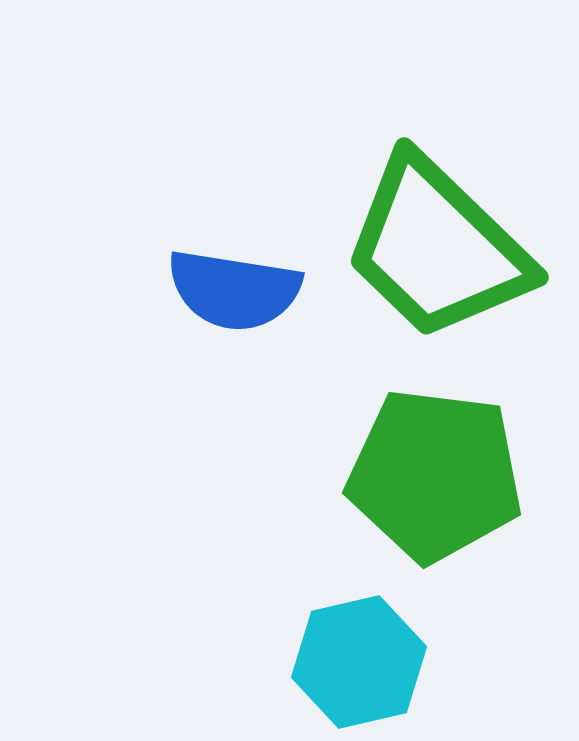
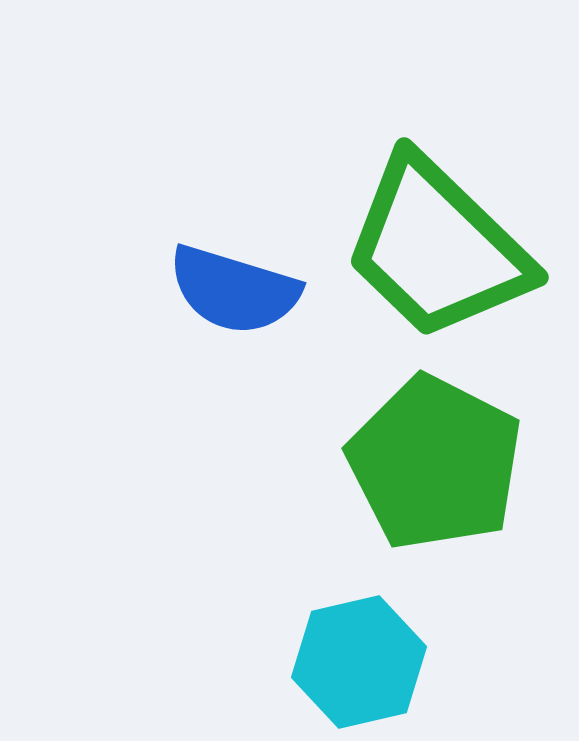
blue semicircle: rotated 8 degrees clockwise
green pentagon: moved 12 px up; rotated 20 degrees clockwise
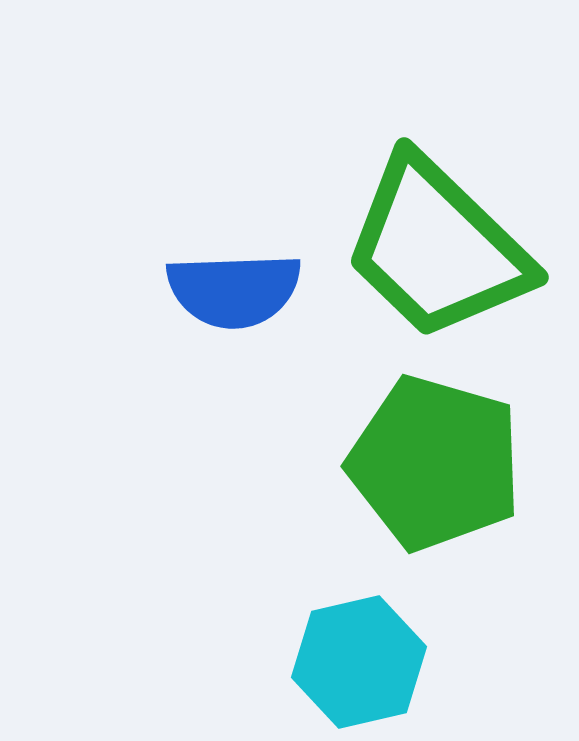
blue semicircle: rotated 19 degrees counterclockwise
green pentagon: rotated 11 degrees counterclockwise
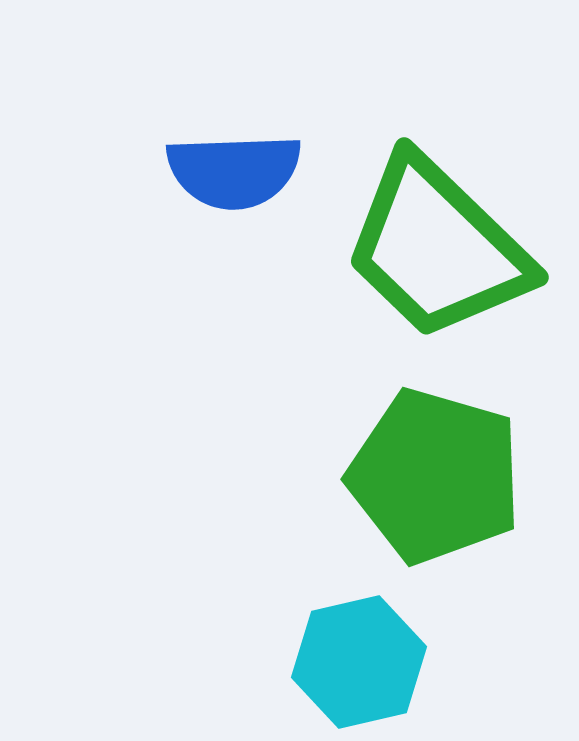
blue semicircle: moved 119 px up
green pentagon: moved 13 px down
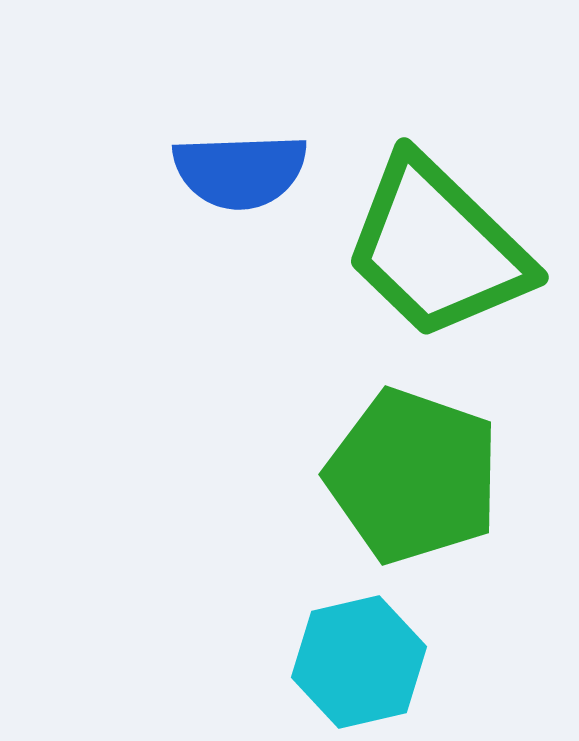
blue semicircle: moved 6 px right
green pentagon: moved 22 px left; rotated 3 degrees clockwise
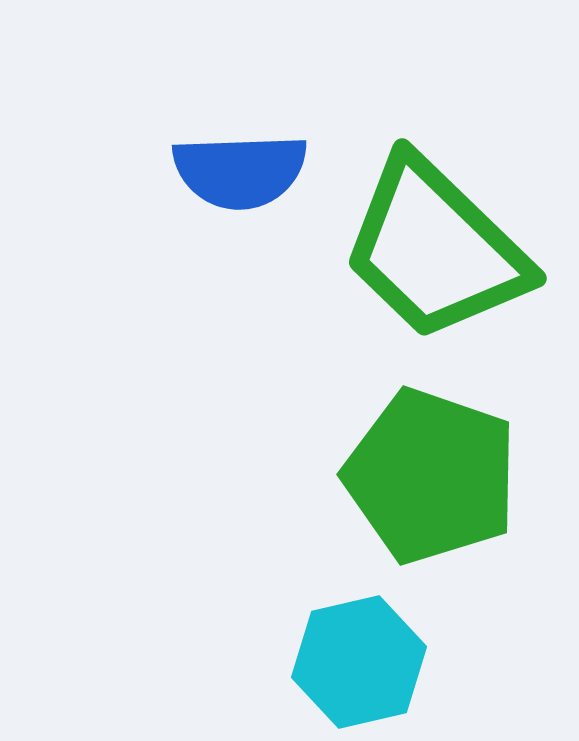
green trapezoid: moved 2 px left, 1 px down
green pentagon: moved 18 px right
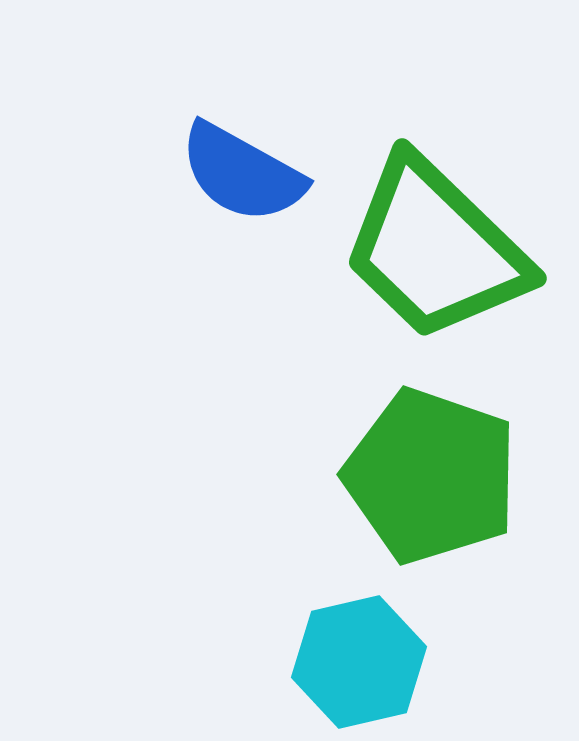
blue semicircle: moved 2 px right, 2 px down; rotated 31 degrees clockwise
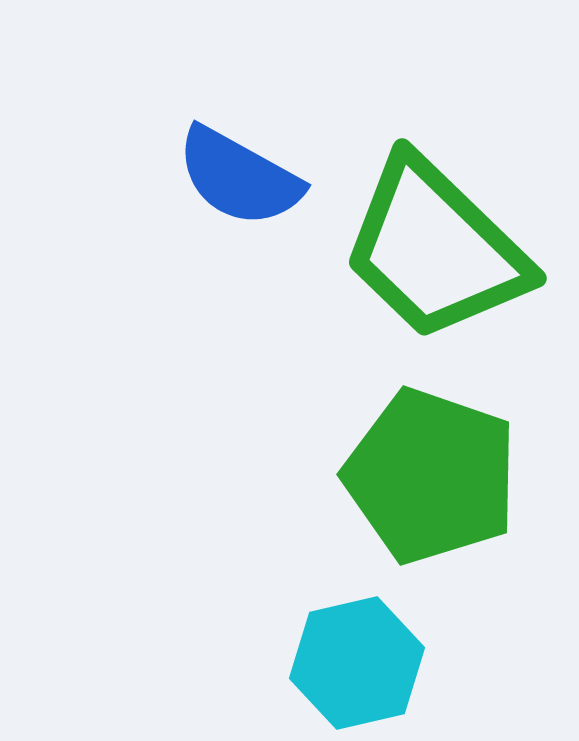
blue semicircle: moved 3 px left, 4 px down
cyan hexagon: moved 2 px left, 1 px down
